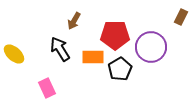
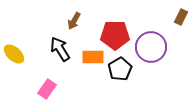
pink rectangle: moved 1 px down; rotated 60 degrees clockwise
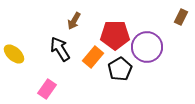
purple circle: moved 4 px left
orange rectangle: rotated 50 degrees counterclockwise
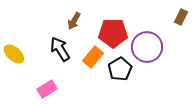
red pentagon: moved 2 px left, 2 px up
pink rectangle: rotated 24 degrees clockwise
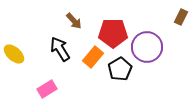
brown arrow: rotated 72 degrees counterclockwise
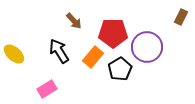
black arrow: moved 1 px left, 2 px down
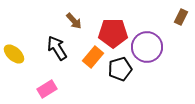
black arrow: moved 2 px left, 3 px up
black pentagon: rotated 15 degrees clockwise
